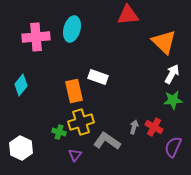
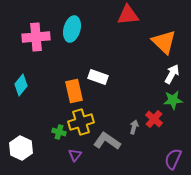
red cross: moved 8 px up; rotated 12 degrees clockwise
purple semicircle: moved 12 px down
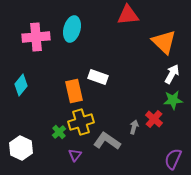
green cross: rotated 32 degrees clockwise
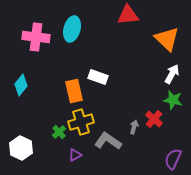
pink cross: rotated 12 degrees clockwise
orange triangle: moved 3 px right, 3 px up
green star: rotated 18 degrees clockwise
gray L-shape: moved 1 px right
purple triangle: rotated 24 degrees clockwise
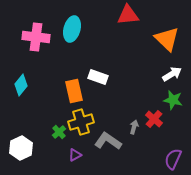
white arrow: rotated 30 degrees clockwise
white hexagon: rotated 10 degrees clockwise
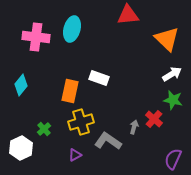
white rectangle: moved 1 px right, 1 px down
orange rectangle: moved 4 px left; rotated 25 degrees clockwise
green cross: moved 15 px left, 3 px up
